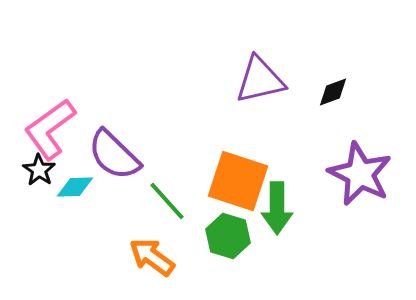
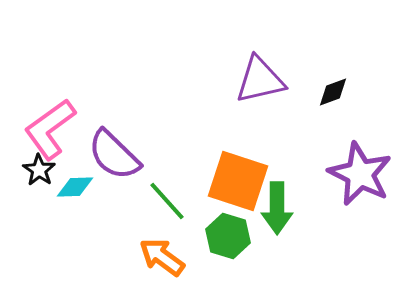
orange arrow: moved 10 px right
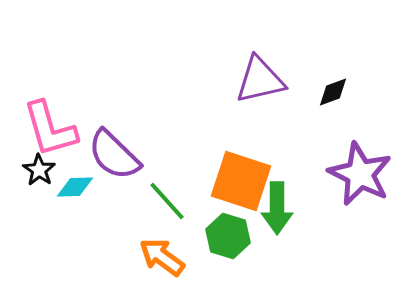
pink L-shape: rotated 70 degrees counterclockwise
orange square: moved 3 px right
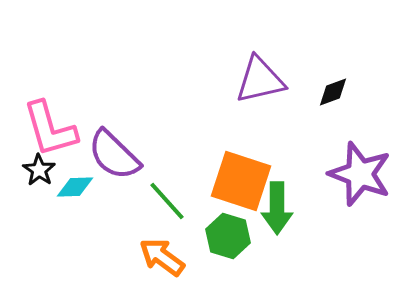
purple star: rotated 6 degrees counterclockwise
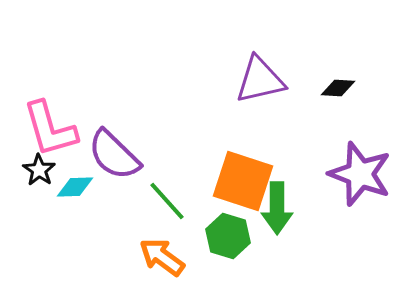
black diamond: moved 5 px right, 4 px up; rotated 24 degrees clockwise
orange square: moved 2 px right
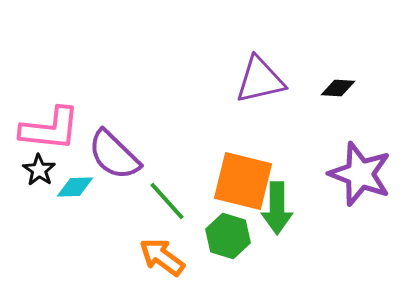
pink L-shape: rotated 68 degrees counterclockwise
orange square: rotated 4 degrees counterclockwise
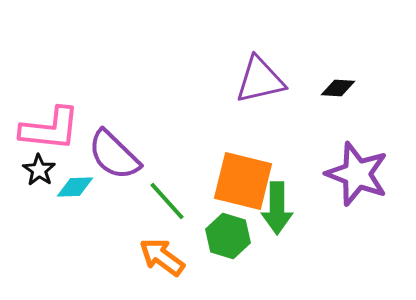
purple star: moved 3 px left
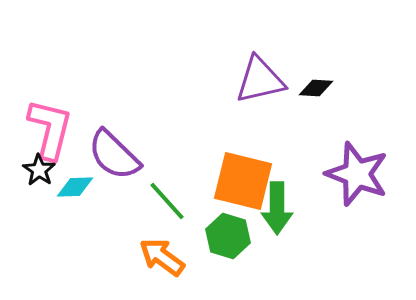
black diamond: moved 22 px left
pink L-shape: rotated 82 degrees counterclockwise
